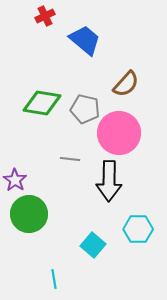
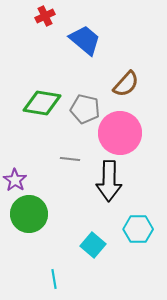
pink circle: moved 1 px right
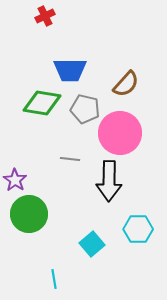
blue trapezoid: moved 15 px left, 30 px down; rotated 140 degrees clockwise
cyan square: moved 1 px left, 1 px up; rotated 10 degrees clockwise
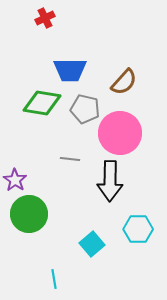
red cross: moved 2 px down
brown semicircle: moved 2 px left, 2 px up
black arrow: moved 1 px right
